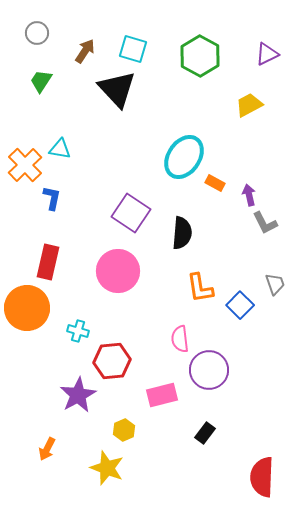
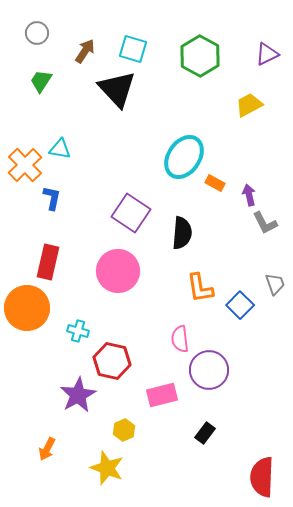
red hexagon: rotated 18 degrees clockwise
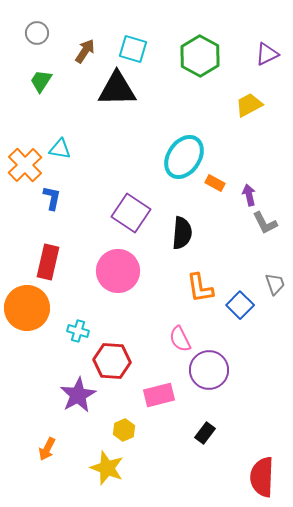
black triangle: rotated 48 degrees counterclockwise
pink semicircle: rotated 20 degrees counterclockwise
red hexagon: rotated 9 degrees counterclockwise
pink rectangle: moved 3 px left
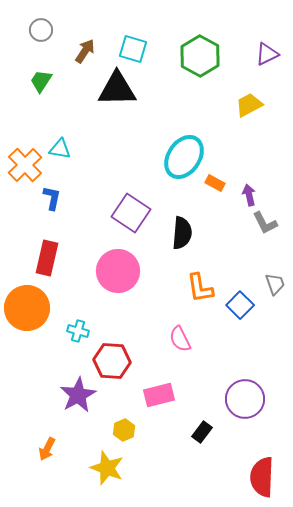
gray circle: moved 4 px right, 3 px up
red rectangle: moved 1 px left, 4 px up
purple circle: moved 36 px right, 29 px down
black rectangle: moved 3 px left, 1 px up
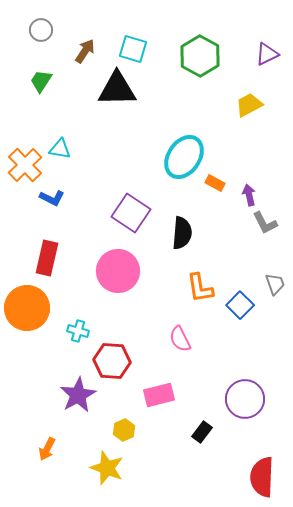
blue L-shape: rotated 105 degrees clockwise
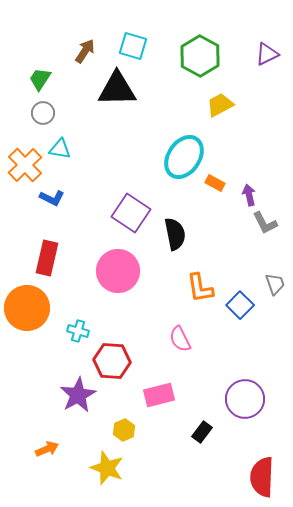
gray circle: moved 2 px right, 83 px down
cyan square: moved 3 px up
green trapezoid: moved 1 px left, 2 px up
yellow trapezoid: moved 29 px left
black semicircle: moved 7 px left, 1 px down; rotated 16 degrees counterclockwise
orange arrow: rotated 140 degrees counterclockwise
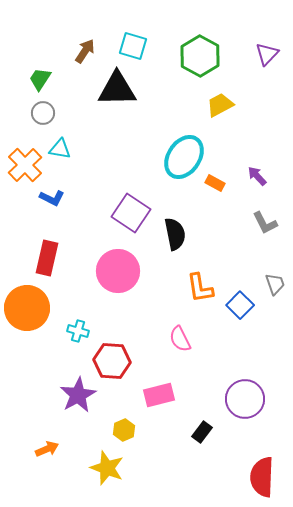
purple triangle: rotated 20 degrees counterclockwise
purple arrow: moved 8 px right, 19 px up; rotated 30 degrees counterclockwise
